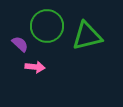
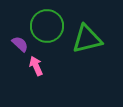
green triangle: moved 3 px down
pink arrow: moved 1 px right, 1 px up; rotated 120 degrees counterclockwise
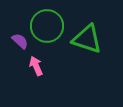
green triangle: rotated 32 degrees clockwise
purple semicircle: moved 3 px up
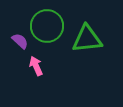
green triangle: rotated 24 degrees counterclockwise
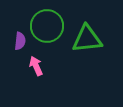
purple semicircle: rotated 54 degrees clockwise
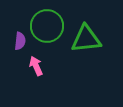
green triangle: moved 1 px left
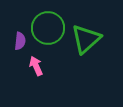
green circle: moved 1 px right, 2 px down
green triangle: rotated 36 degrees counterclockwise
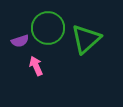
purple semicircle: rotated 66 degrees clockwise
